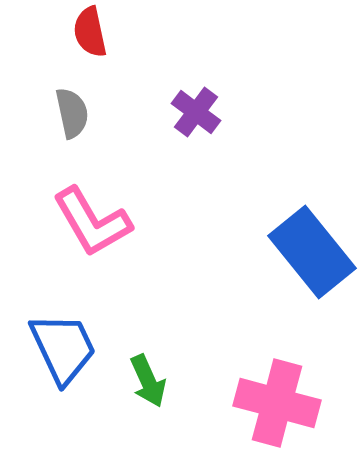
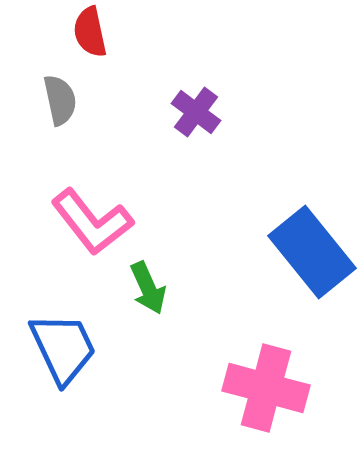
gray semicircle: moved 12 px left, 13 px up
pink L-shape: rotated 8 degrees counterclockwise
green arrow: moved 93 px up
pink cross: moved 11 px left, 15 px up
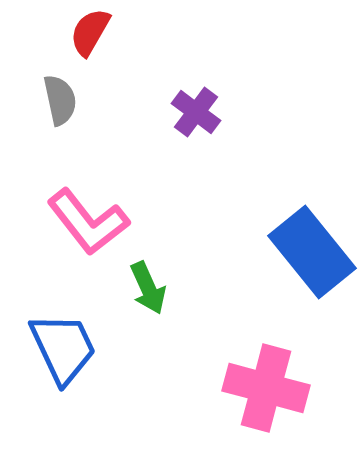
red semicircle: rotated 42 degrees clockwise
pink L-shape: moved 4 px left
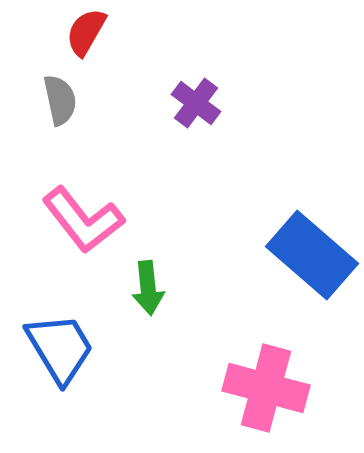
red semicircle: moved 4 px left
purple cross: moved 9 px up
pink L-shape: moved 5 px left, 2 px up
blue rectangle: moved 3 px down; rotated 10 degrees counterclockwise
green arrow: rotated 18 degrees clockwise
blue trapezoid: moved 3 px left; rotated 6 degrees counterclockwise
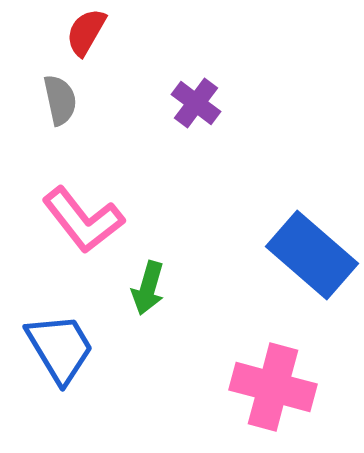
green arrow: rotated 22 degrees clockwise
pink cross: moved 7 px right, 1 px up
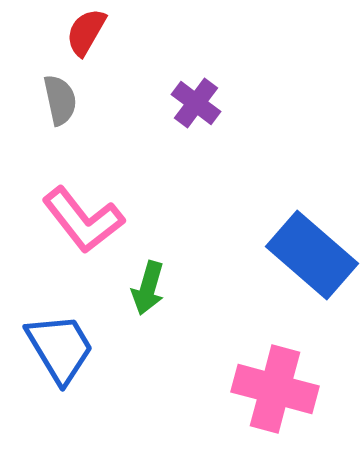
pink cross: moved 2 px right, 2 px down
